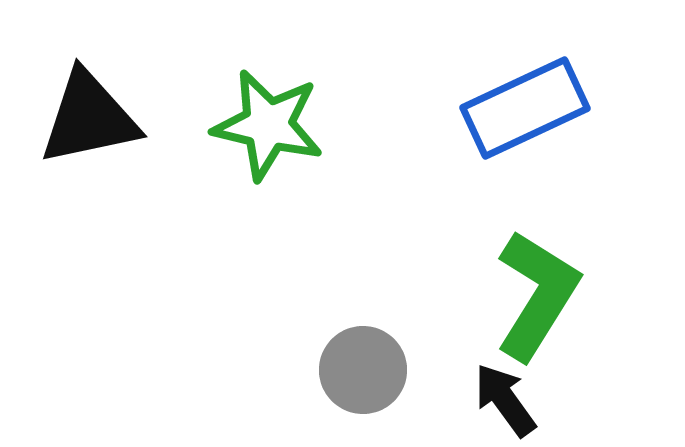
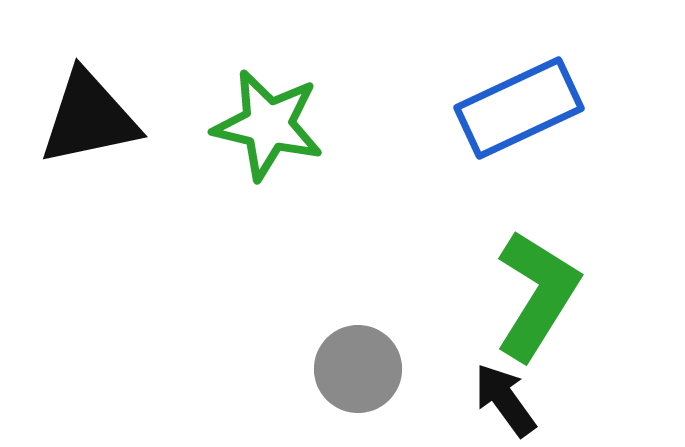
blue rectangle: moved 6 px left
gray circle: moved 5 px left, 1 px up
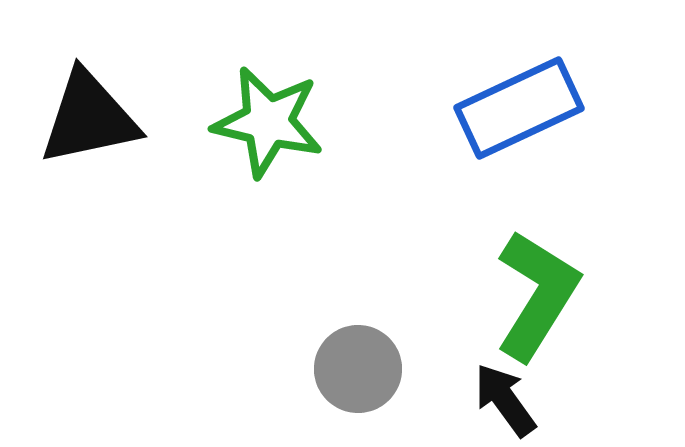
green star: moved 3 px up
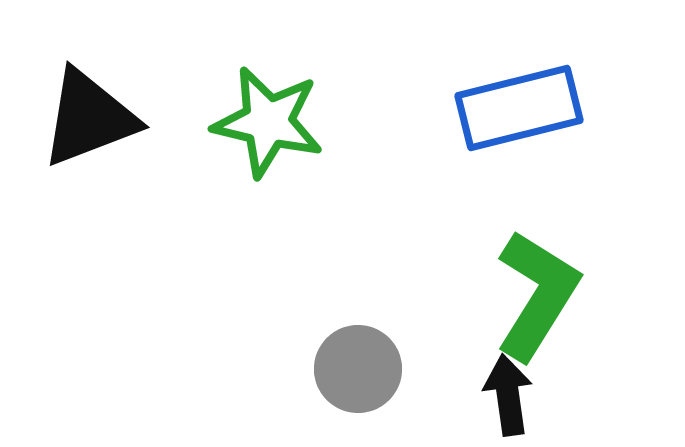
blue rectangle: rotated 11 degrees clockwise
black triangle: rotated 9 degrees counterclockwise
black arrow: moved 3 px right, 5 px up; rotated 28 degrees clockwise
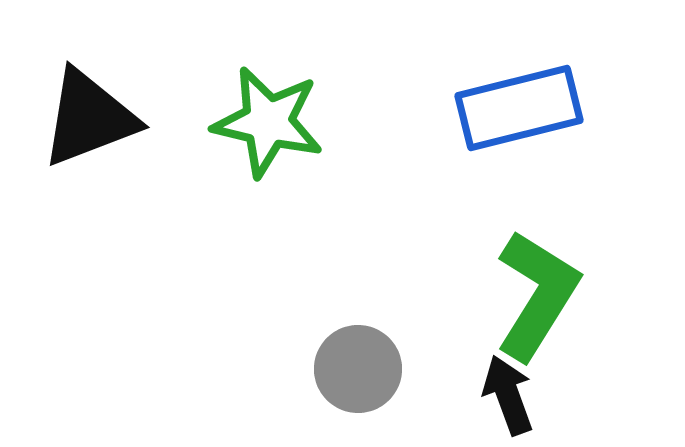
black arrow: rotated 12 degrees counterclockwise
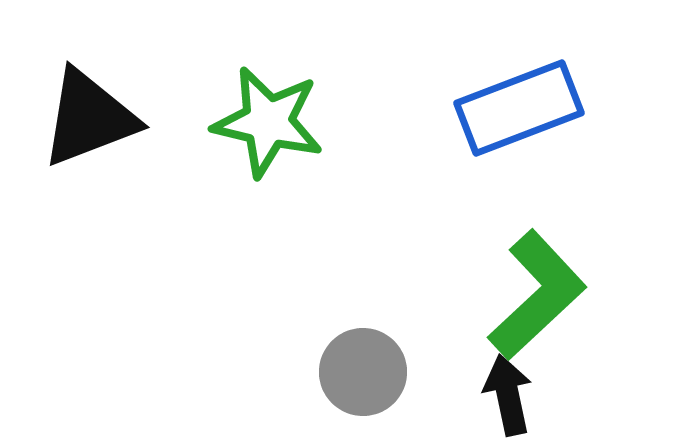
blue rectangle: rotated 7 degrees counterclockwise
green L-shape: rotated 15 degrees clockwise
gray circle: moved 5 px right, 3 px down
black arrow: rotated 8 degrees clockwise
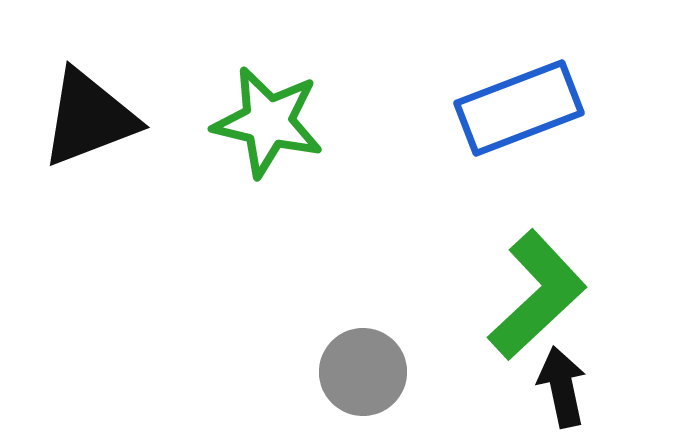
black arrow: moved 54 px right, 8 px up
